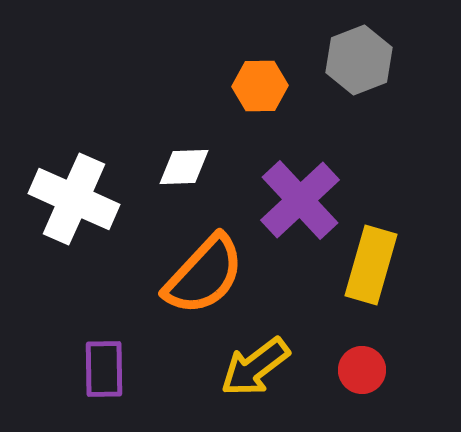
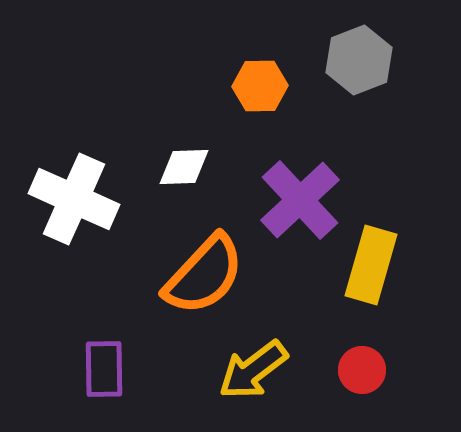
yellow arrow: moved 2 px left, 3 px down
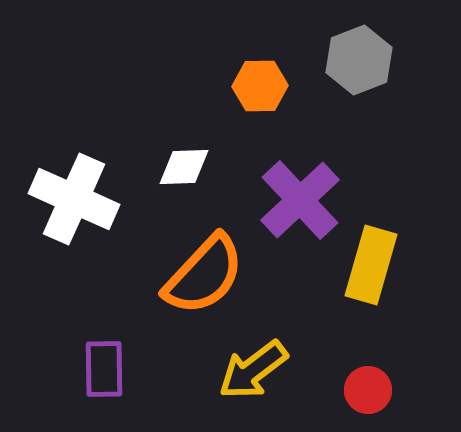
red circle: moved 6 px right, 20 px down
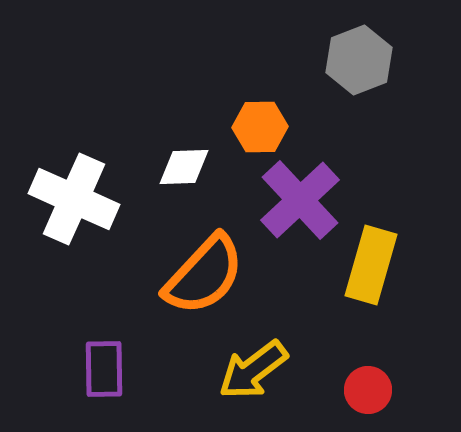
orange hexagon: moved 41 px down
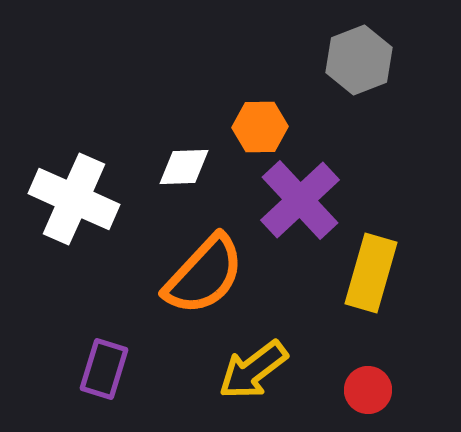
yellow rectangle: moved 8 px down
purple rectangle: rotated 18 degrees clockwise
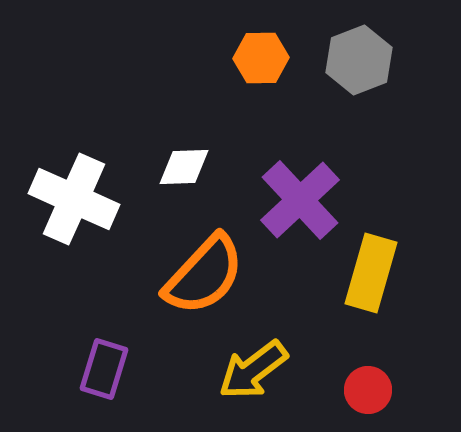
orange hexagon: moved 1 px right, 69 px up
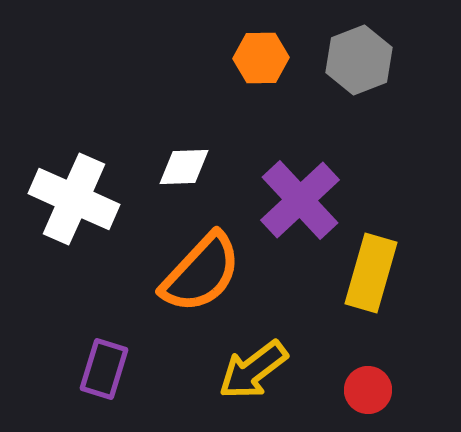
orange semicircle: moved 3 px left, 2 px up
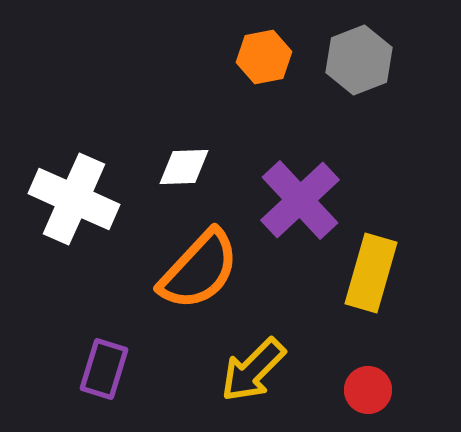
orange hexagon: moved 3 px right, 1 px up; rotated 10 degrees counterclockwise
orange semicircle: moved 2 px left, 3 px up
yellow arrow: rotated 8 degrees counterclockwise
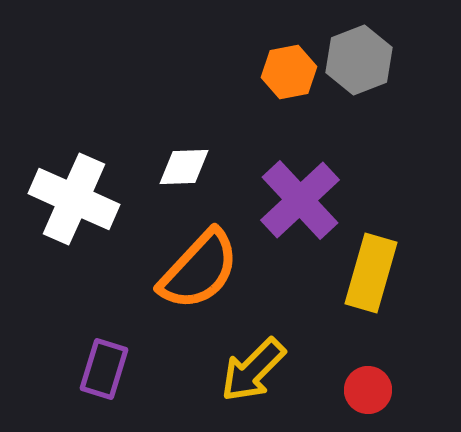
orange hexagon: moved 25 px right, 15 px down
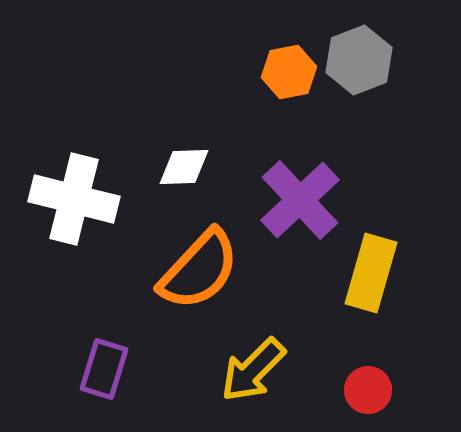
white cross: rotated 10 degrees counterclockwise
